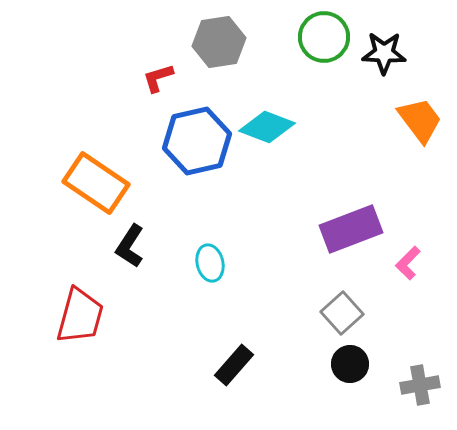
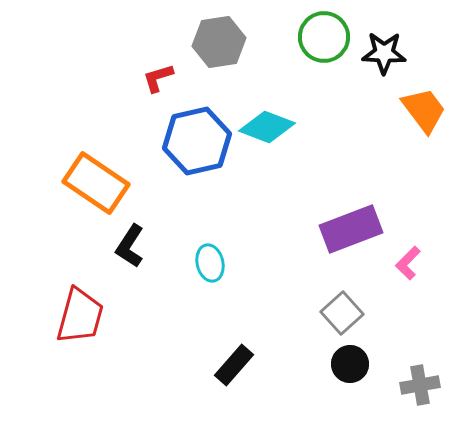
orange trapezoid: moved 4 px right, 10 px up
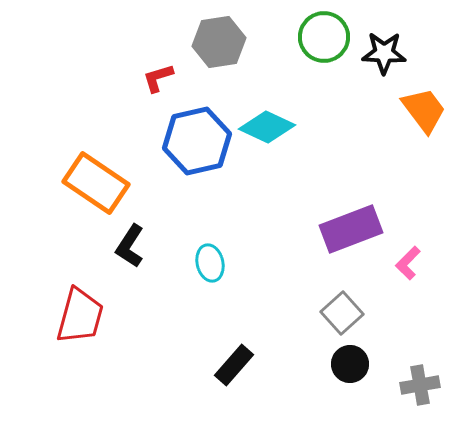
cyan diamond: rotated 4 degrees clockwise
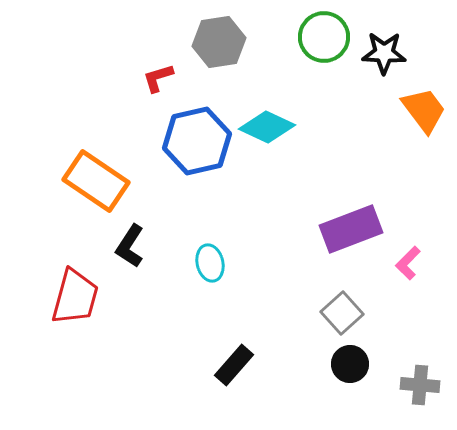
orange rectangle: moved 2 px up
red trapezoid: moved 5 px left, 19 px up
gray cross: rotated 15 degrees clockwise
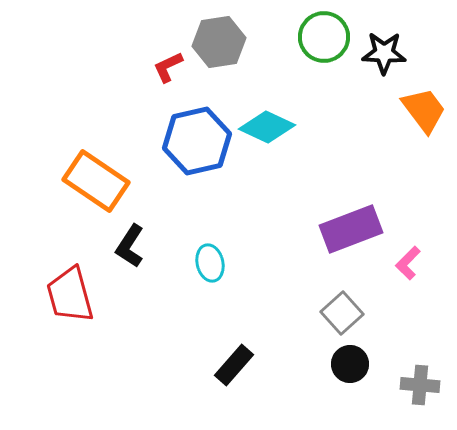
red L-shape: moved 10 px right, 11 px up; rotated 8 degrees counterclockwise
red trapezoid: moved 5 px left, 2 px up; rotated 150 degrees clockwise
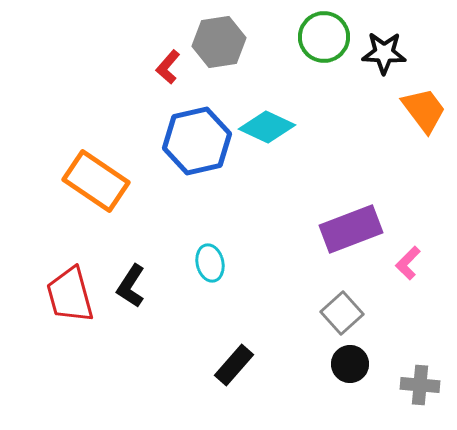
red L-shape: rotated 24 degrees counterclockwise
black L-shape: moved 1 px right, 40 px down
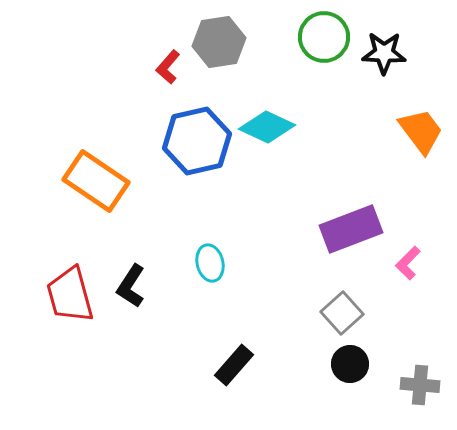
orange trapezoid: moved 3 px left, 21 px down
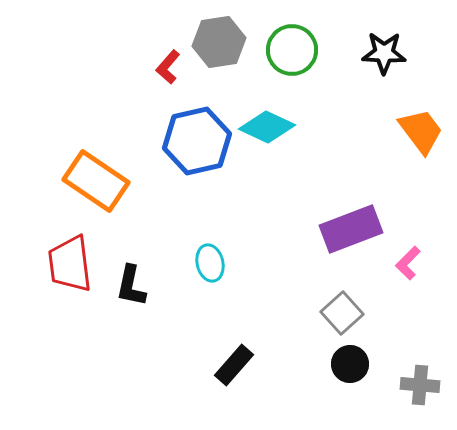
green circle: moved 32 px left, 13 px down
black L-shape: rotated 21 degrees counterclockwise
red trapezoid: moved 31 px up; rotated 8 degrees clockwise
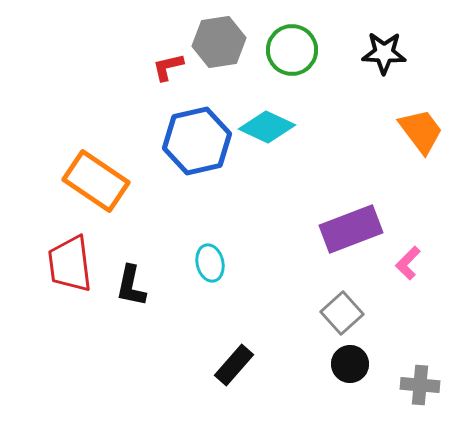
red L-shape: rotated 36 degrees clockwise
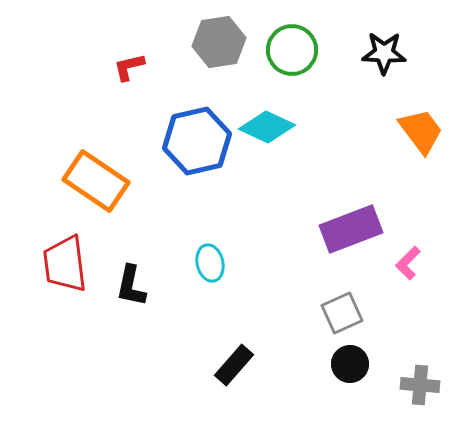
red L-shape: moved 39 px left
red trapezoid: moved 5 px left
gray square: rotated 18 degrees clockwise
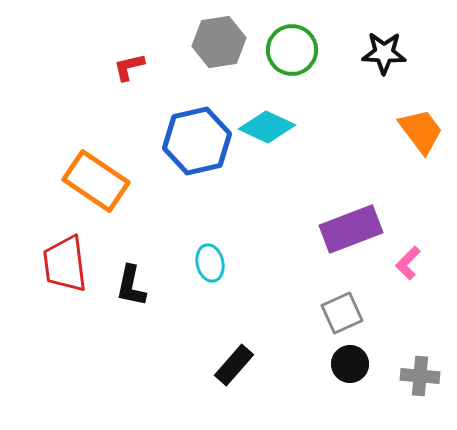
gray cross: moved 9 px up
